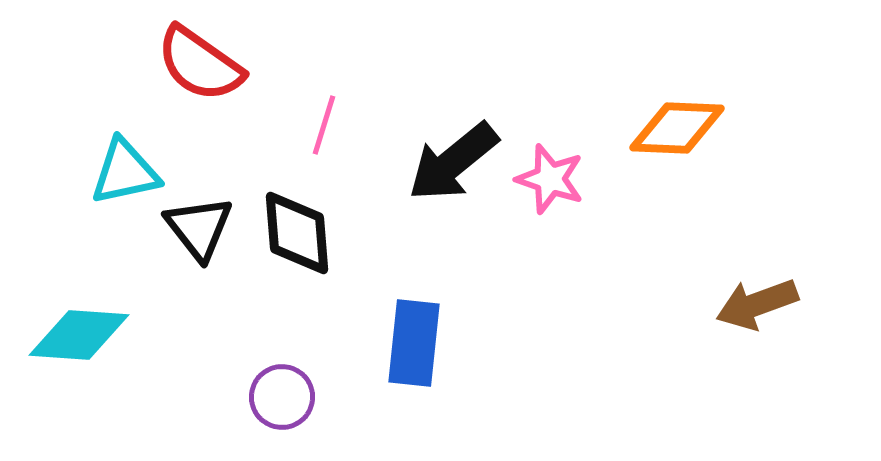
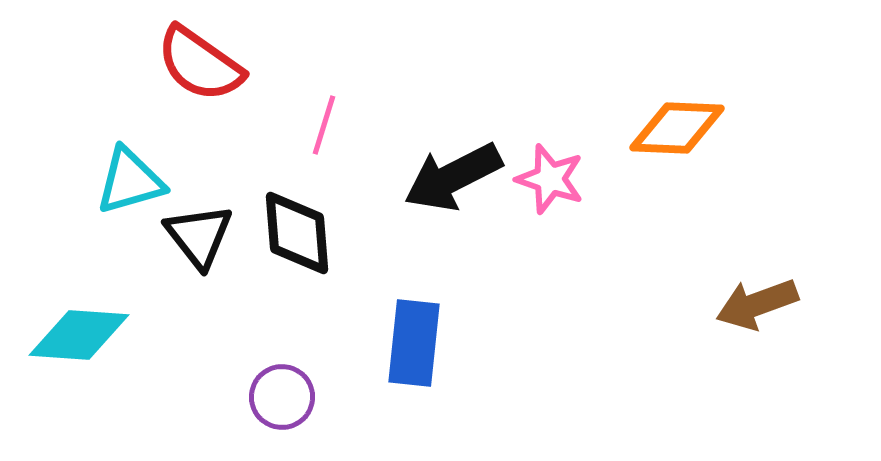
black arrow: moved 15 px down; rotated 12 degrees clockwise
cyan triangle: moved 5 px right, 9 px down; rotated 4 degrees counterclockwise
black triangle: moved 8 px down
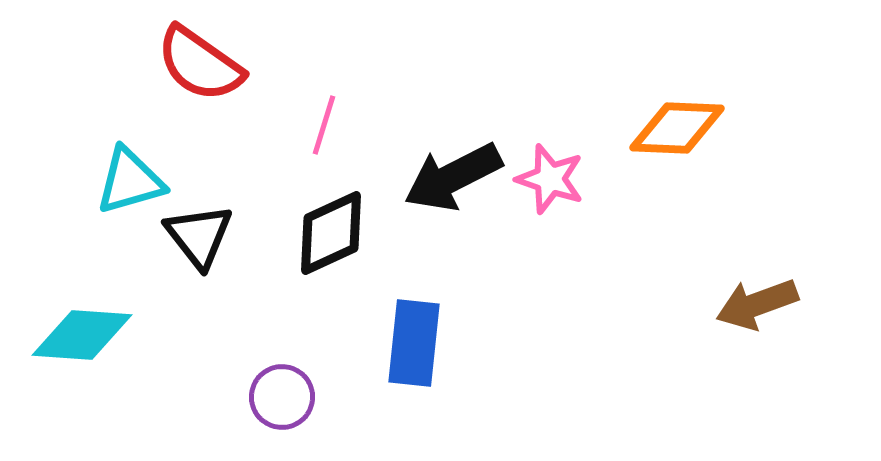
black diamond: moved 34 px right; rotated 70 degrees clockwise
cyan diamond: moved 3 px right
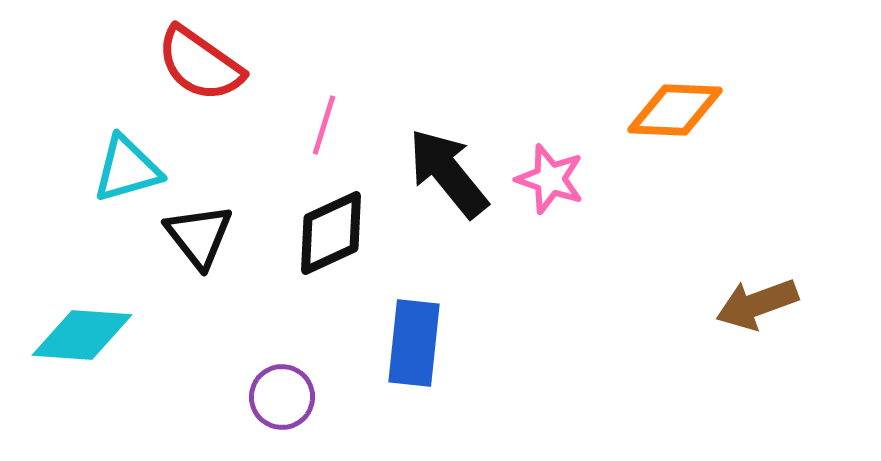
orange diamond: moved 2 px left, 18 px up
black arrow: moved 5 px left, 4 px up; rotated 78 degrees clockwise
cyan triangle: moved 3 px left, 12 px up
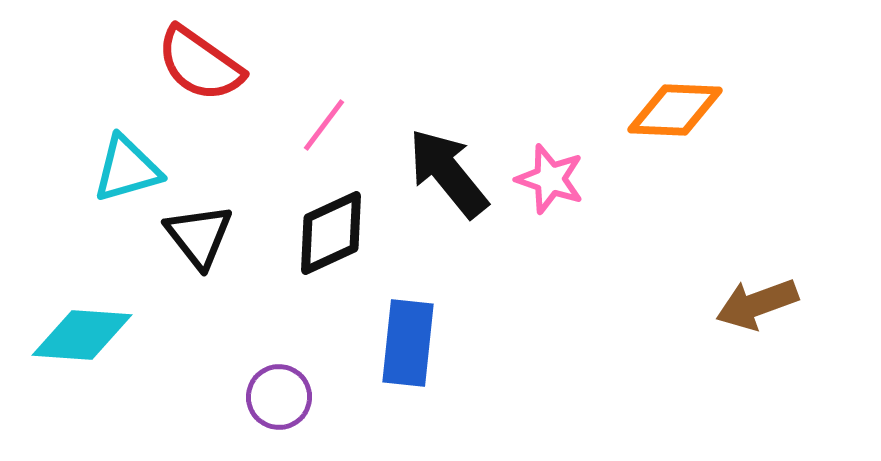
pink line: rotated 20 degrees clockwise
blue rectangle: moved 6 px left
purple circle: moved 3 px left
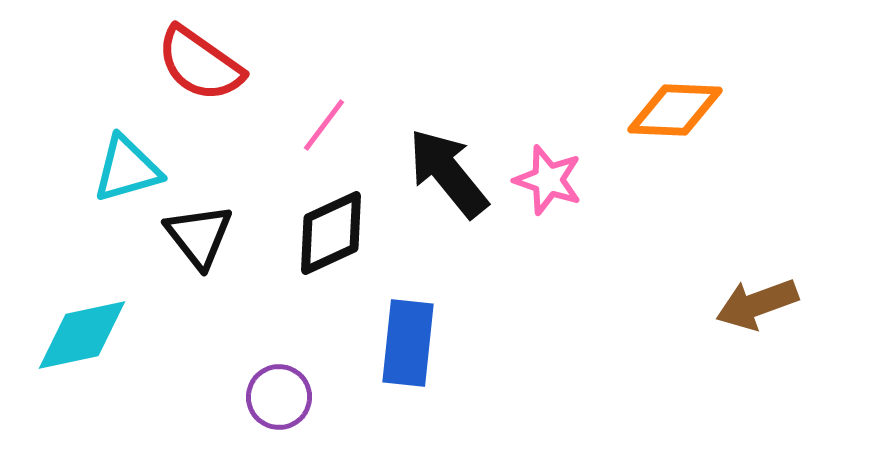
pink star: moved 2 px left, 1 px down
cyan diamond: rotated 16 degrees counterclockwise
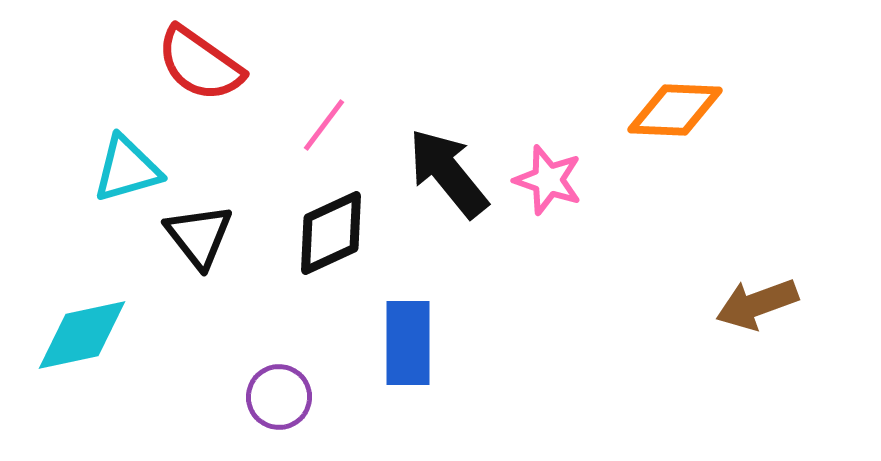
blue rectangle: rotated 6 degrees counterclockwise
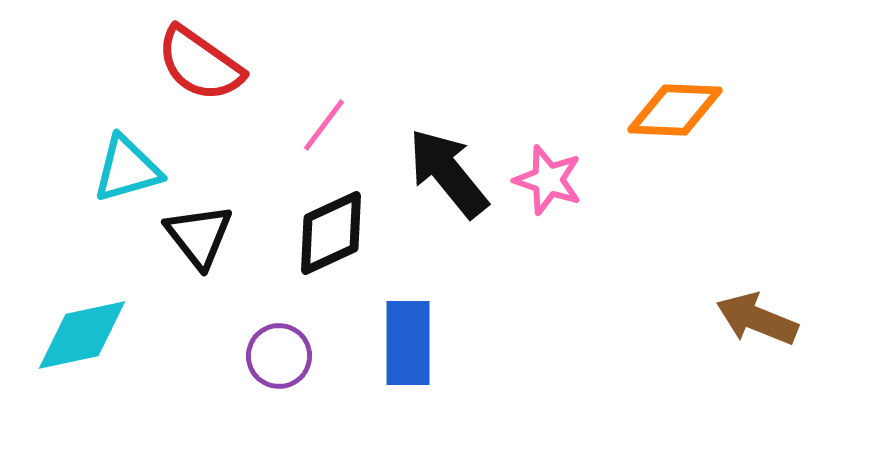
brown arrow: moved 15 px down; rotated 42 degrees clockwise
purple circle: moved 41 px up
